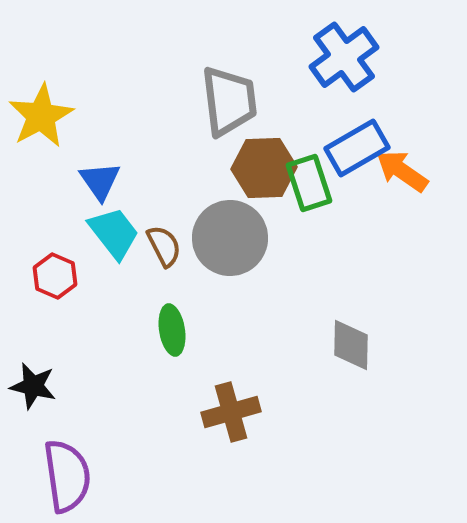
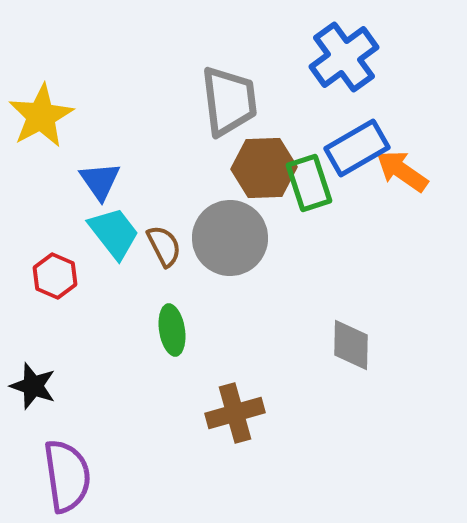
black star: rotated 6 degrees clockwise
brown cross: moved 4 px right, 1 px down
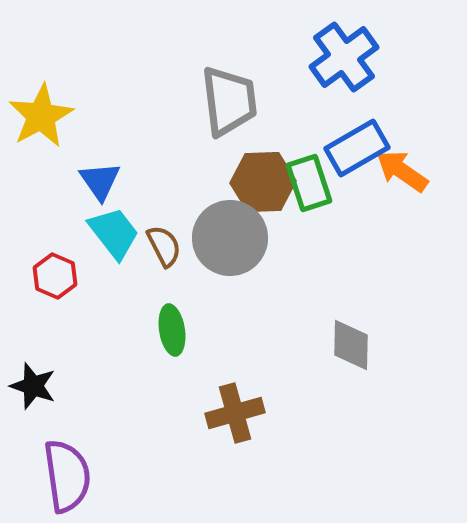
brown hexagon: moved 1 px left, 14 px down
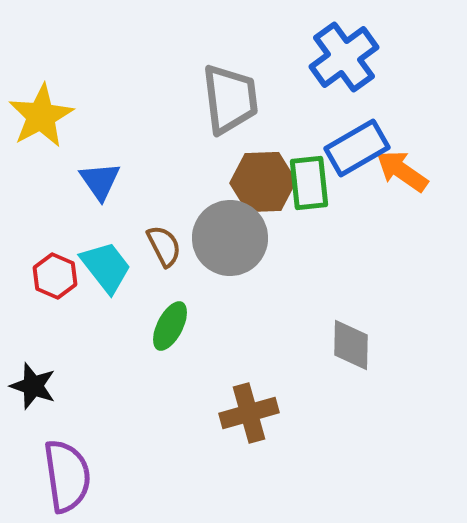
gray trapezoid: moved 1 px right, 2 px up
green rectangle: rotated 12 degrees clockwise
cyan trapezoid: moved 8 px left, 34 px down
green ellipse: moved 2 px left, 4 px up; rotated 36 degrees clockwise
brown cross: moved 14 px right
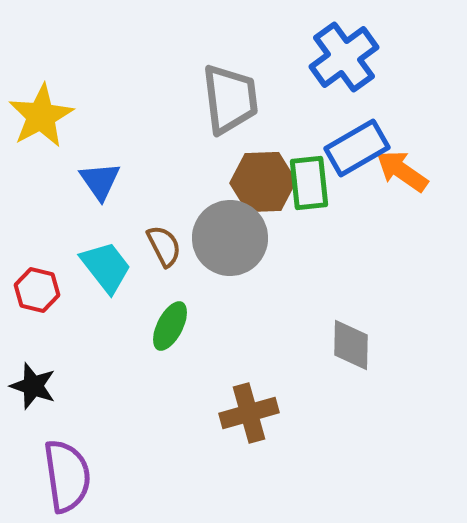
red hexagon: moved 18 px left, 14 px down; rotated 9 degrees counterclockwise
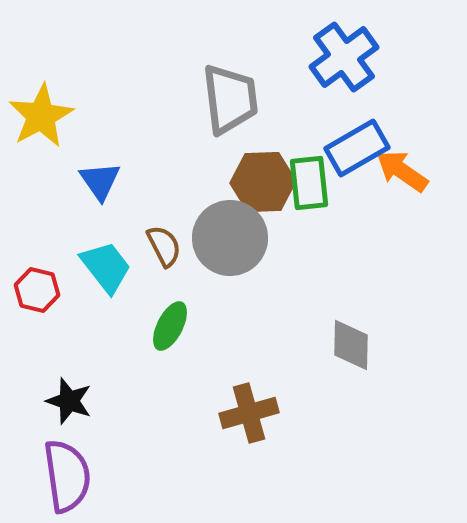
black star: moved 36 px right, 15 px down
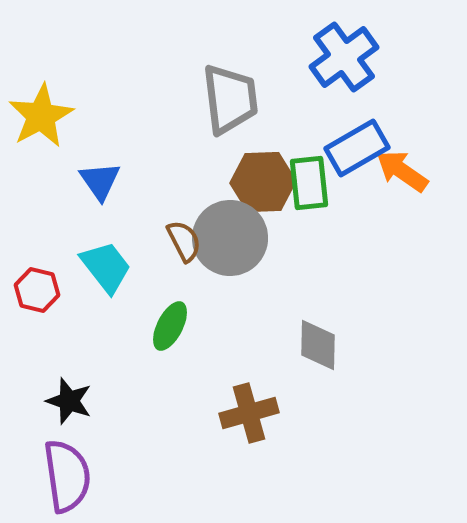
brown semicircle: moved 20 px right, 5 px up
gray diamond: moved 33 px left
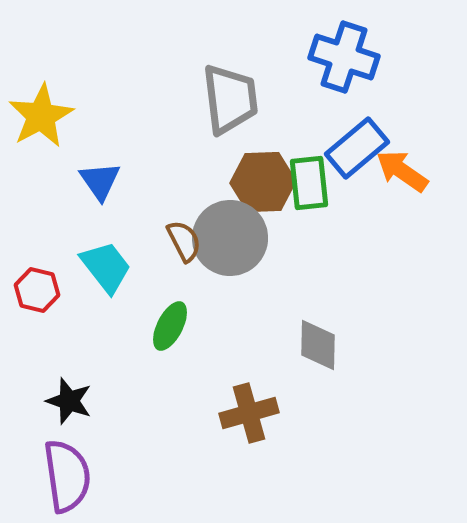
blue cross: rotated 36 degrees counterclockwise
blue rectangle: rotated 10 degrees counterclockwise
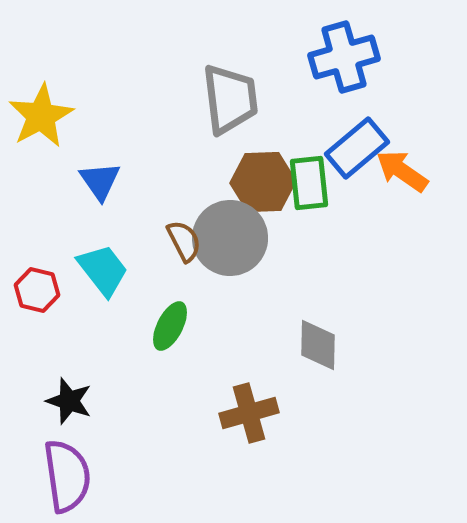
blue cross: rotated 34 degrees counterclockwise
cyan trapezoid: moved 3 px left, 3 px down
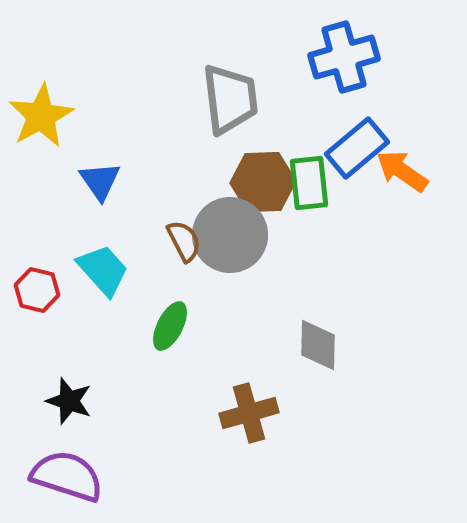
gray circle: moved 3 px up
cyan trapezoid: rotated 4 degrees counterclockwise
purple semicircle: rotated 64 degrees counterclockwise
